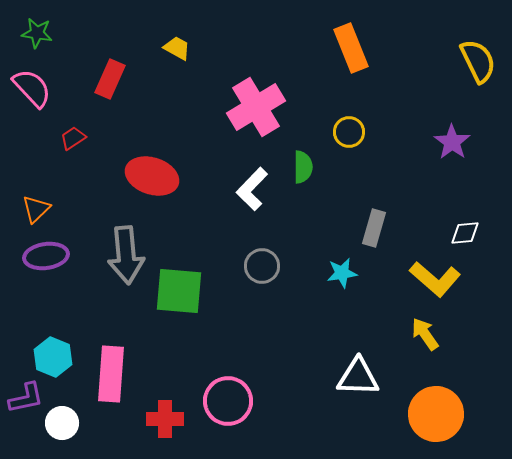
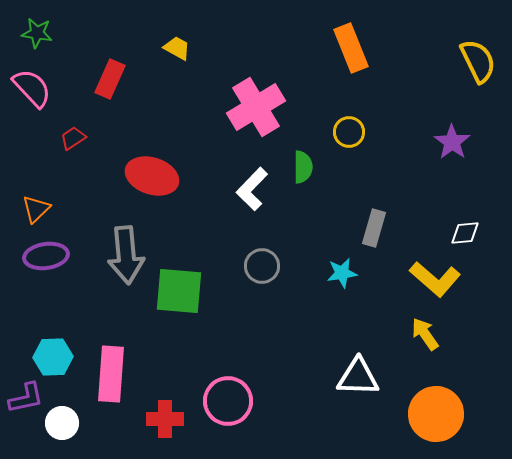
cyan hexagon: rotated 24 degrees counterclockwise
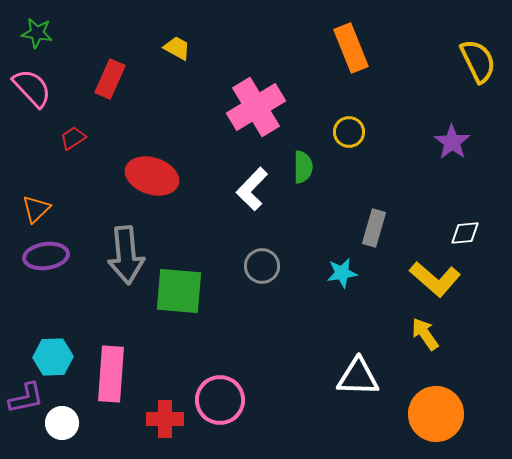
pink circle: moved 8 px left, 1 px up
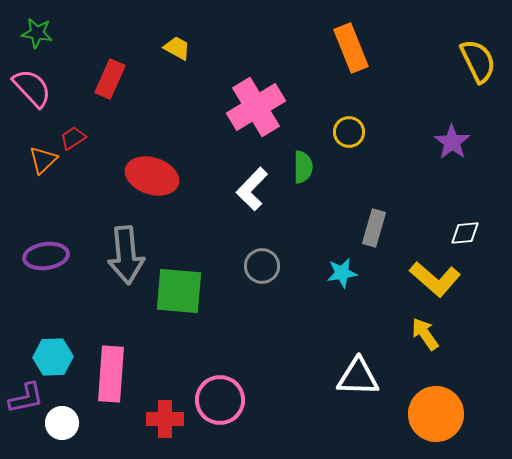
orange triangle: moved 7 px right, 49 px up
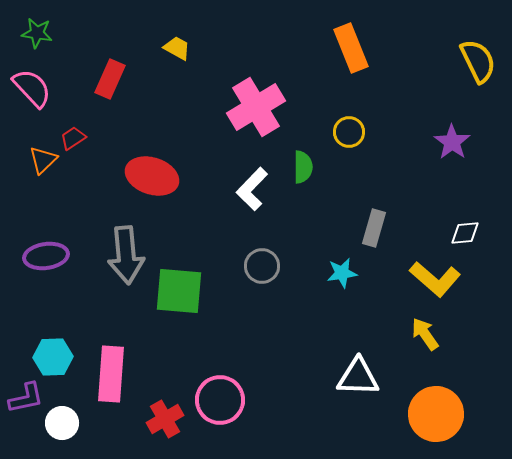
red cross: rotated 30 degrees counterclockwise
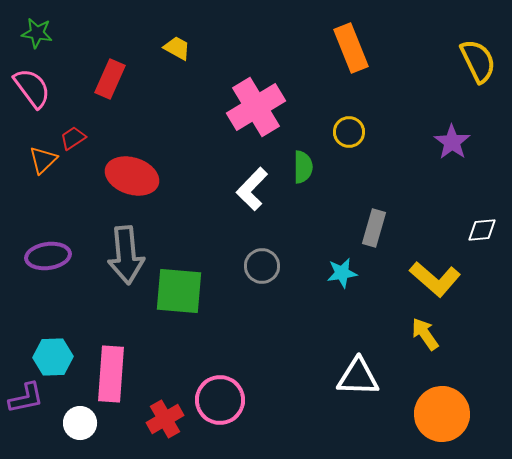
pink semicircle: rotated 6 degrees clockwise
red ellipse: moved 20 px left
white diamond: moved 17 px right, 3 px up
purple ellipse: moved 2 px right
orange circle: moved 6 px right
white circle: moved 18 px right
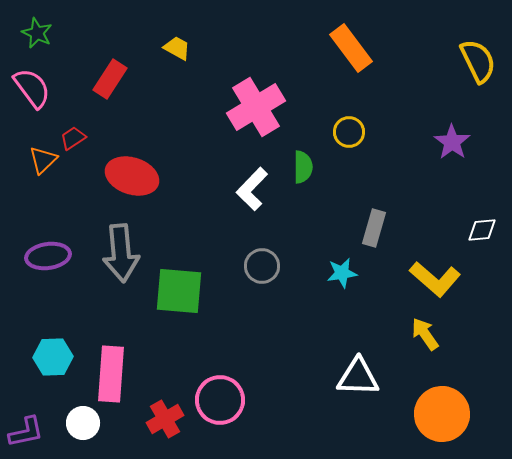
green star: rotated 16 degrees clockwise
orange rectangle: rotated 15 degrees counterclockwise
red rectangle: rotated 9 degrees clockwise
gray arrow: moved 5 px left, 2 px up
purple L-shape: moved 34 px down
white circle: moved 3 px right
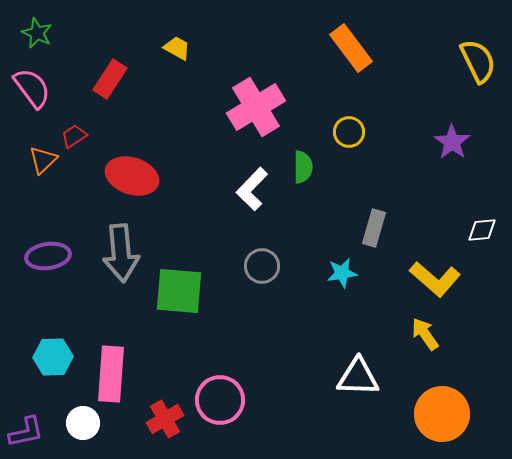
red trapezoid: moved 1 px right, 2 px up
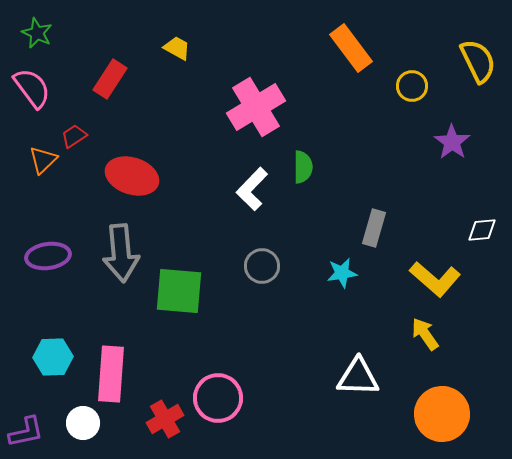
yellow circle: moved 63 px right, 46 px up
pink circle: moved 2 px left, 2 px up
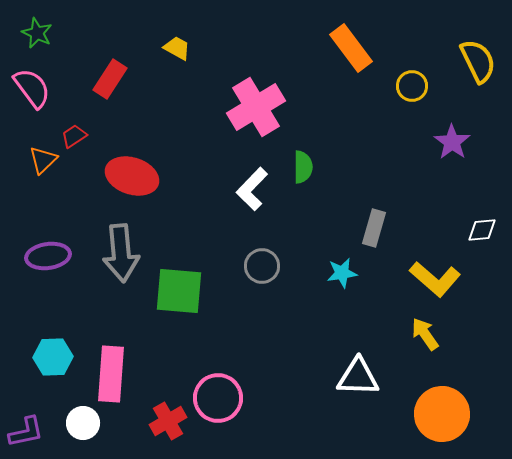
red cross: moved 3 px right, 2 px down
